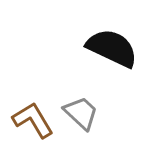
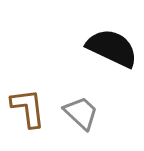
brown L-shape: moved 5 px left, 12 px up; rotated 24 degrees clockwise
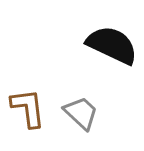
black semicircle: moved 3 px up
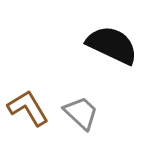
brown L-shape: rotated 24 degrees counterclockwise
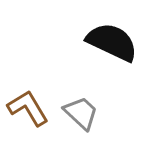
black semicircle: moved 3 px up
